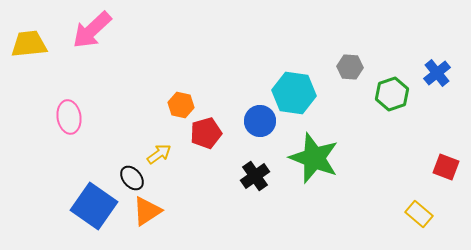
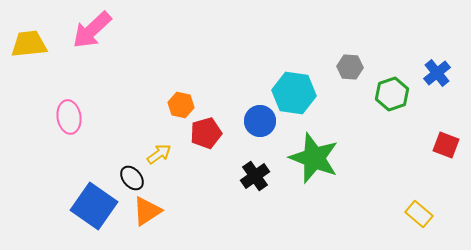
red square: moved 22 px up
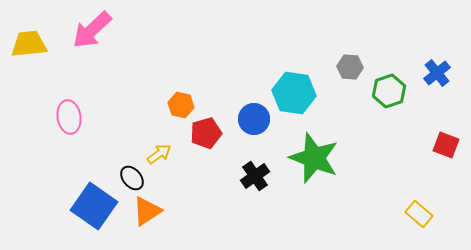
green hexagon: moved 3 px left, 3 px up
blue circle: moved 6 px left, 2 px up
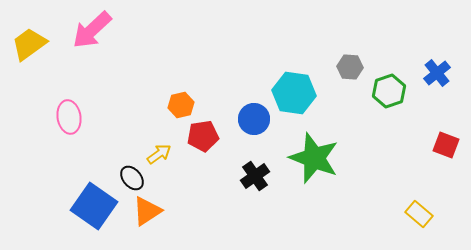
yellow trapezoid: rotated 30 degrees counterclockwise
orange hexagon: rotated 25 degrees counterclockwise
red pentagon: moved 3 px left, 3 px down; rotated 8 degrees clockwise
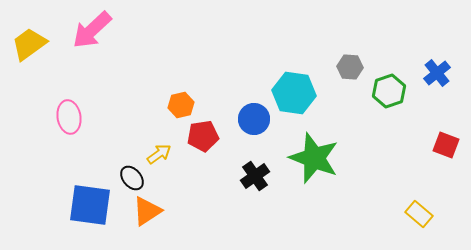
blue square: moved 4 px left, 1 px up; rotated 27 degrees counterclockwise
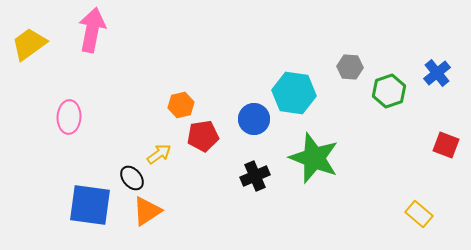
pink arrow: rotated 144 degrees clockwise
pink ellipse: rotated 12 degrees clockwise
black cross: rotated 12 degrees clockwise
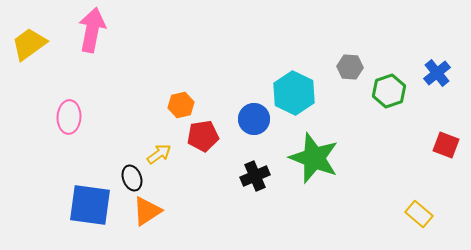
cyan hexagon: rotated 18 degrees clockwise
black ellipse: rotated 20 degrees clockwise
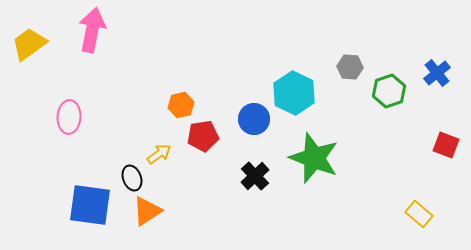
black cross: rotated 20 degrees counterclockwise
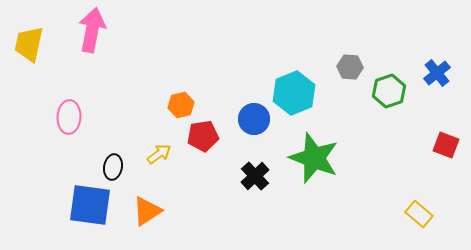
yellow trapezoid: rotated 42 degrees counterclockwise
cyan hexagon: rotated 12 degrees clockwise
black ellipse: moved 19 px left, 11 px up; rotated 30 degrees clockwise
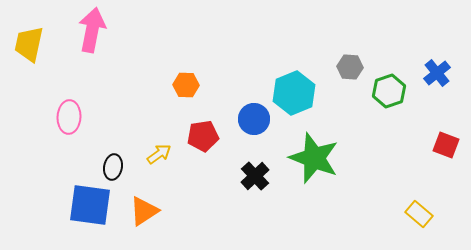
orange hexagon: moved 5 px right, 20 px up; rotated 15 degrees clockwise
orange triangle: moved 3 px left
